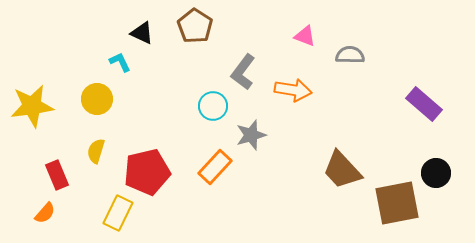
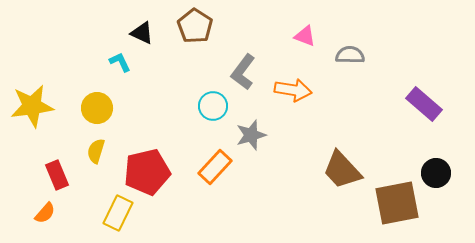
yellow circle: moved 9 px down
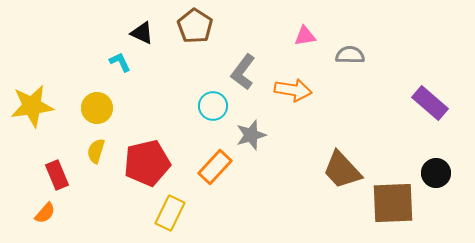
pink triangle: rotated 30 degrees counterclockwise
purple rectangle: moved 6 px right, 1 px up
red pentagon: moved 9 px up
brown square: moved 4 px left; rotated 9 degrees clockwise
yellow rectangle: moved 52 px right
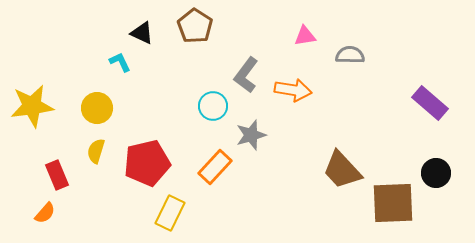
gray L-shape: moved 3 px right, 3 px down
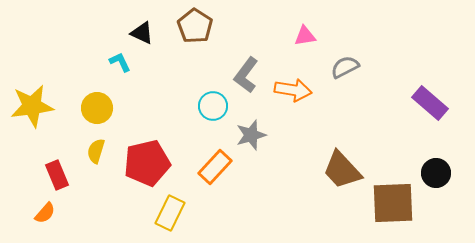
gray semicircle: moved 5 px left, 12 px down; rotated 28 degrees counterclockwise
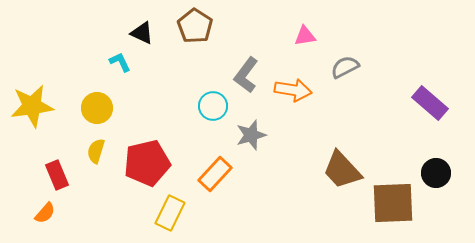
orange rectangle: moved 7 px down
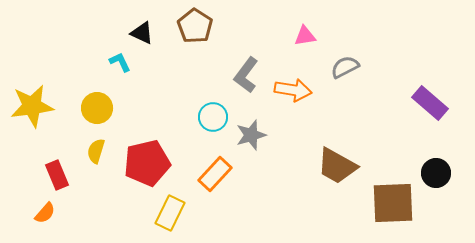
cyan circle: moved 11 px down
brown trapezoid: moved 5 px left, 4 px up; rotated 18 degrees counterclockwise
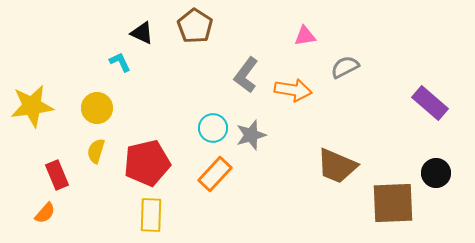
cyan circle: moved 11 px down
brown trapezoid: rotated 6 degrees counterclockwise
yellow rectangle: moved 19 px left, 2 px down; rotated 24 degrees counterclockwise
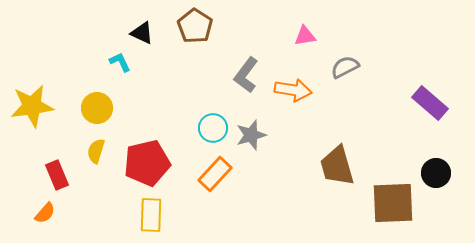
brown trapezoid: rotated 51 degrees clockwise
